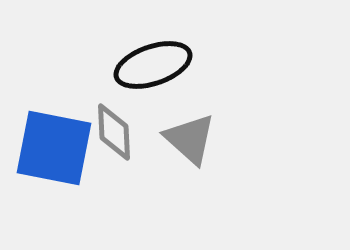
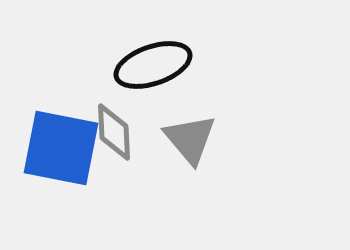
gray triangle: rotated 8 degrees clockwise
blue square: moved 7 px right
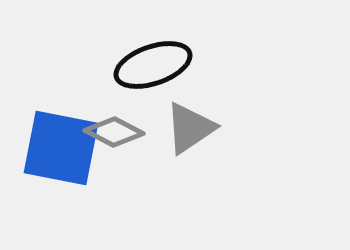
gray diamond: rotated 60 degrees counterclockwise
gray triangle: moved 11 px up; rotated 36 degrees clockwise
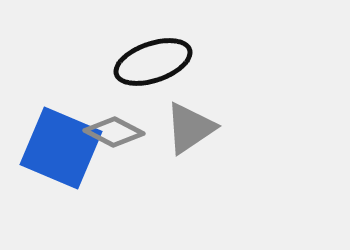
black ellipse: moved 3 px up
blue square: rotated 12 degrees clockwise
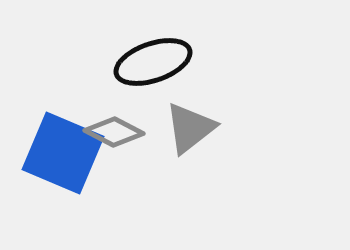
gray triangle: rotated 4 degrees counterclockwise
blue square: moved 2 px right, 5 px down
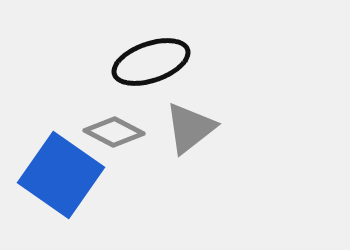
black ellipse: moved 2 px left
blue square: moved 2 px left, 22 px down; rotated 12 degrees clockwise
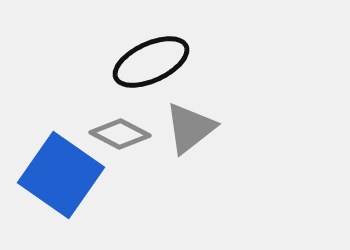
black ellipse: rotated 6 degrees counterclockwise
gray diamond: moved 6 px right, 2 px down
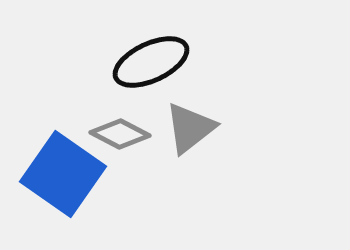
blue square: moved 2 px right, 1 px up
